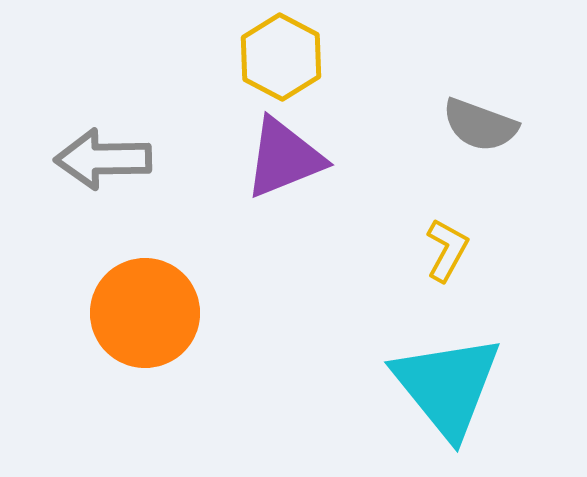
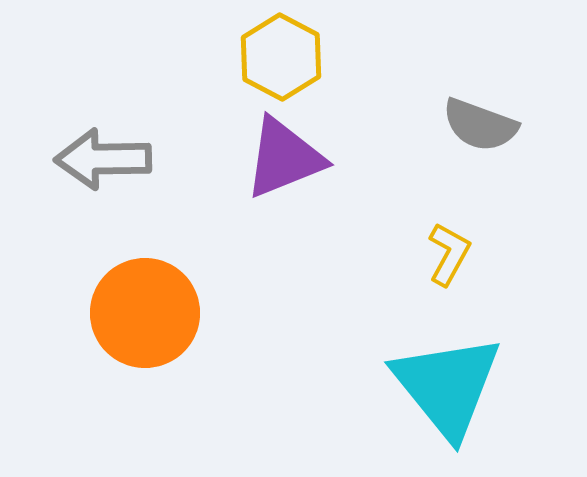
yellow L-shape: moved 2 px right, 4 px down
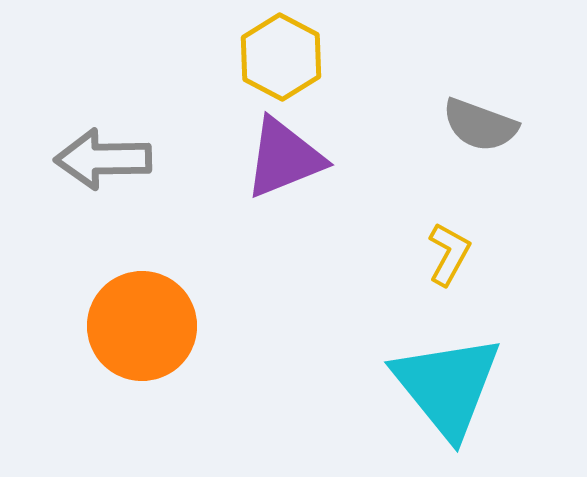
orange circle: moved 3 px left, 13 px down
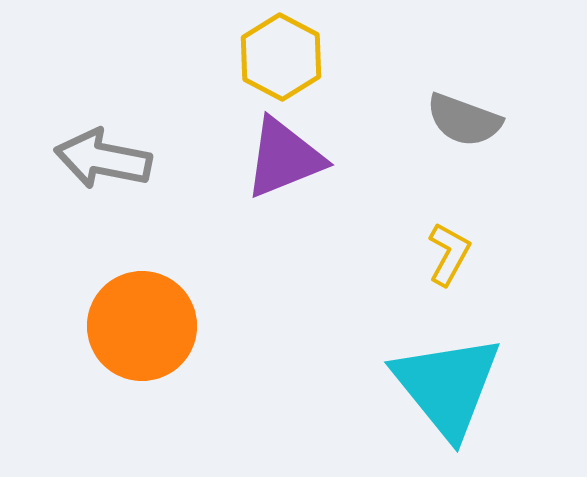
gray semicircle: moved 16 px left, 5 px up
gray arrow: rotated 12 degrees clockwise
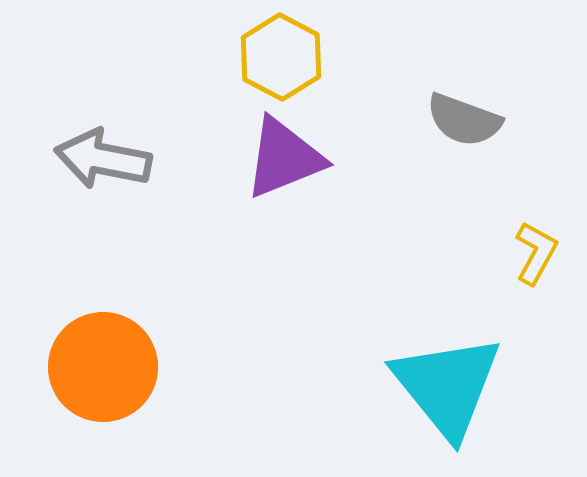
yellow L-shape: moved 87 px right, 1 px up
orange circle: moved 39 px left, 41 px down
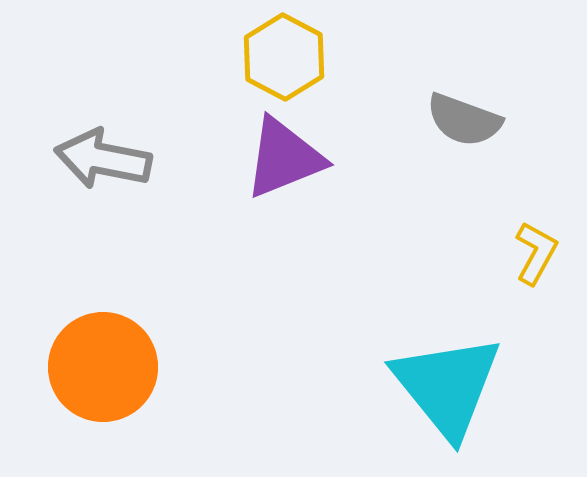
yellow hexagon: moved 3 px right
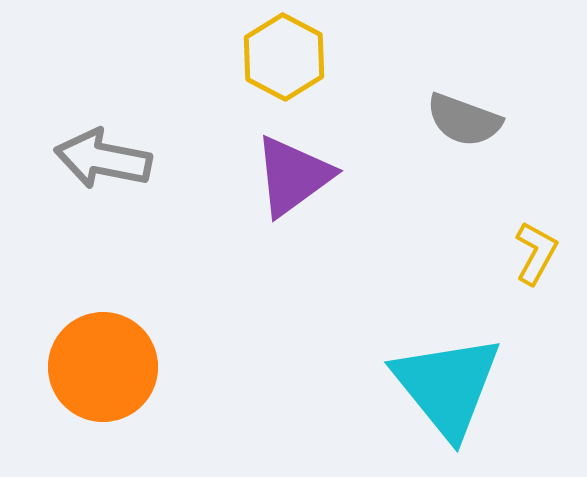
purple triangle: moved 9 px right, 18 px down; rotated 14 degrees counterclockwise
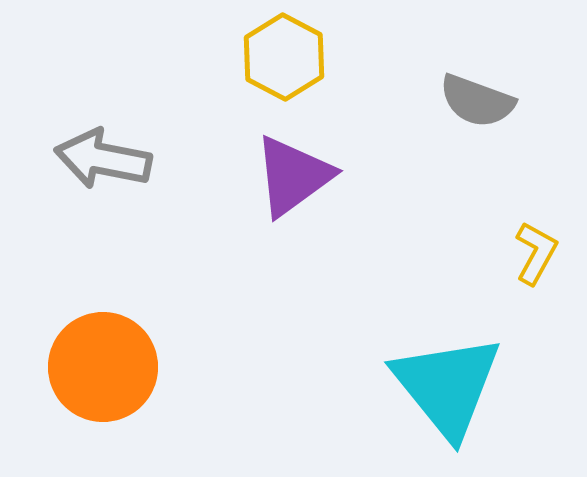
gray semicircle: moved 13 px right, 19 px up
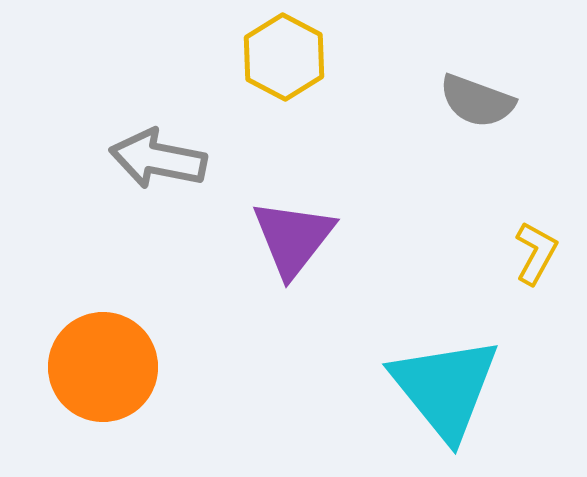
gray arrow: moved 55 px right
purple triangle: moved 62 px down; rotated 16 degrees counterclockwise
cyan triangle: moved 2 px left, 2 px down
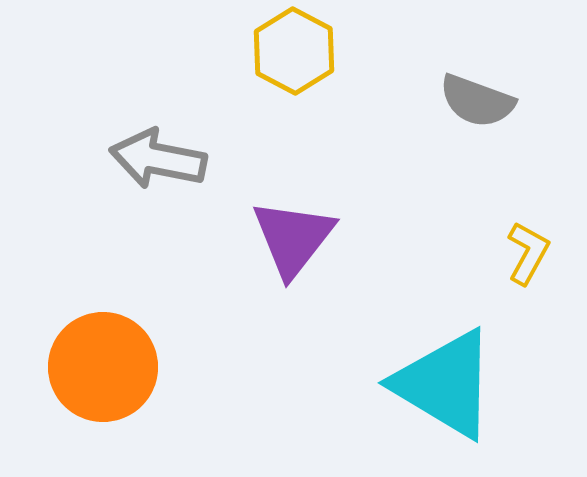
yellow hexagon: moved 10 px right, 6 px up
yellow L-shape: moved 8 px left
cyan triangle: moved 4 px up; rotated 20 degrees counterclockwise
